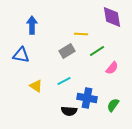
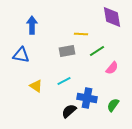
gray rectangle: rotated 21 degrees clockwise
black semicircle: rotated 133 degrees clockwise
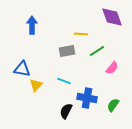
purple diamond: rotated 10 degrees counterclockwise
blue triangle: moved 1 px right, 14 px down
cyan line: rotated 48 degrees clockwise
yellow triangle: moved 1 px up; rotated 40 degrees clockwise
black semicircle: moved 3 px left; rotated 21 degrees counterclockwise
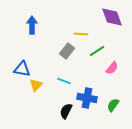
gray rectangle: rotated 42 degrees counterclockwise
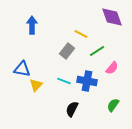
yellow line: rotated 24 degrees clockwise
blue cross: moved 17 px up
black semicircle: moved 6 px right, 2 px up
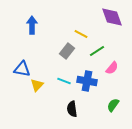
yellow triangle: moved 1 px right
black semicircle: rotated 35 degrees counterclockwise
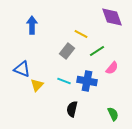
blue triangle: rotated 12 degrees clockwise
green semicircle: moved 9 px down; rotated 120 degrees clockwise
black semicircle: rotated 21 degrees clockwise
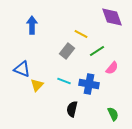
blue cross: moved 2 px right, 3 px down
